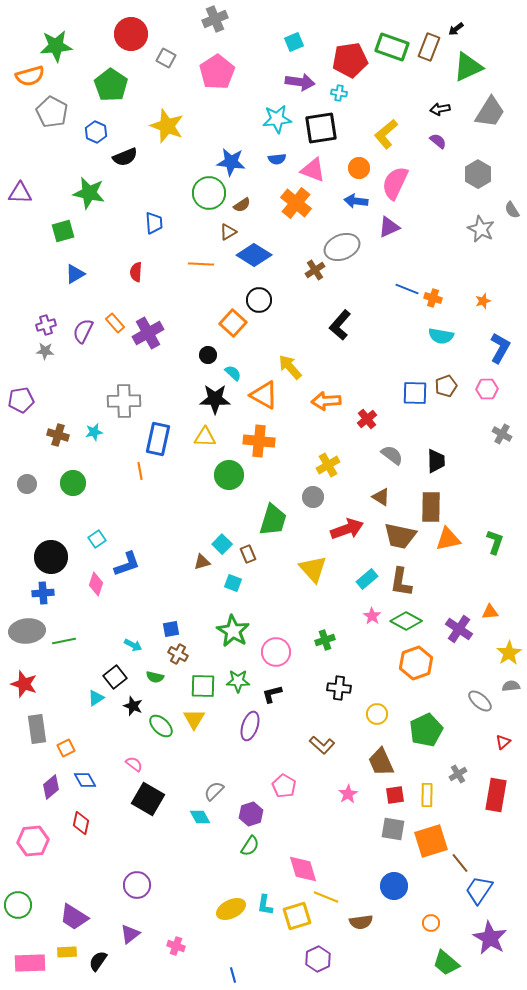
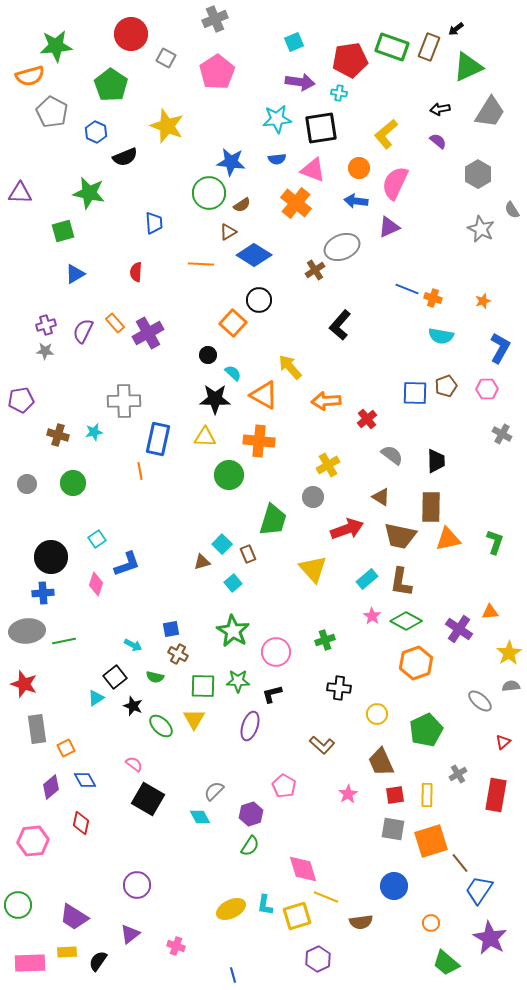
cyan square at (233, 583): rotated 30 degrees clockwise
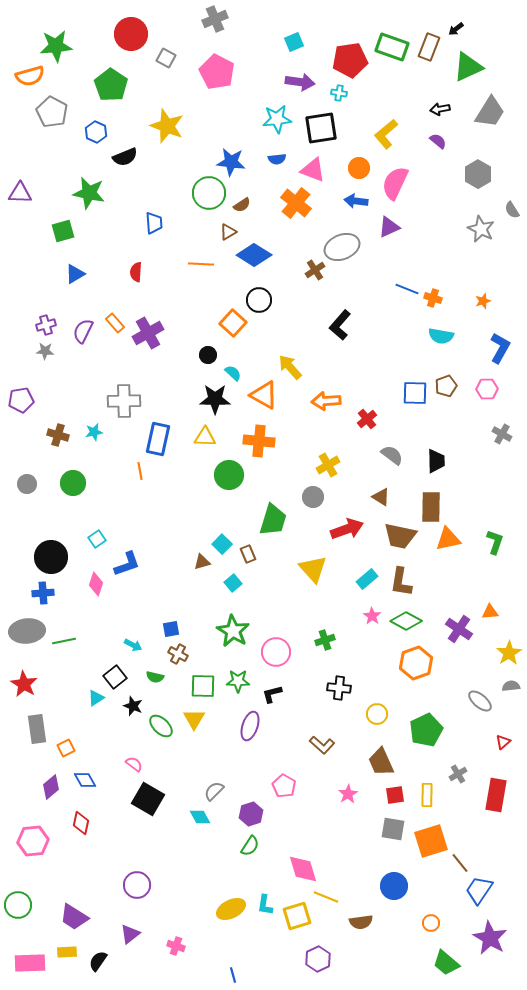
pink pentagon at (217, 72): rotated 12 degrees counterclockwise
red star at (24, 684): rotated 12 degrees clockwise
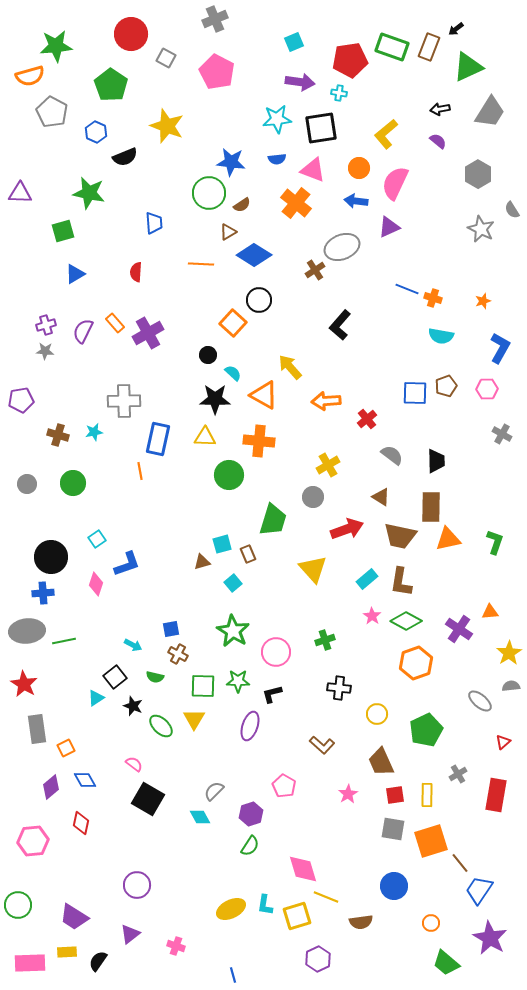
cyan square at (222, 544): rotated 30 degrees clockwise
